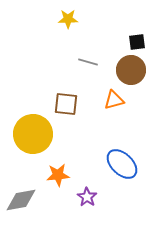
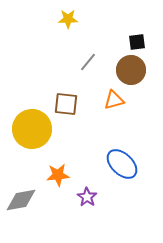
gray line: rotated 66 degrees counterclockwise
yellow circle: moved 1 px left, 5 px up
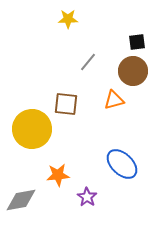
brown circle: moved 2 px right, 1 px down
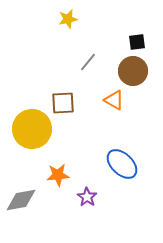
yellow star: rotated 12 degrees counterclockwise
orange triangle: rotated 45 degrees clockwise
brown square: moved 3 px left, 1 px up; rotated 10 degrees counterclockwise
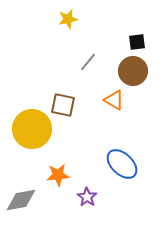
brown square: moved 2 px down; rotated 15 degrees clockwise
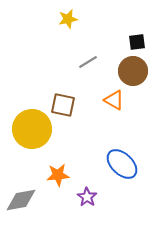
gray line: rotated 18 degrees clockwise
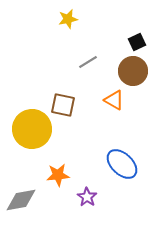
black square: rotated 18 degrees counterclockwise
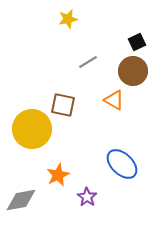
orange star: rotated 20 degrees counterclockwise
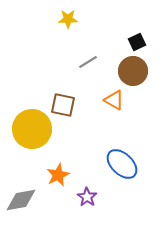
yellow star: rotated 12 degrees clockwise
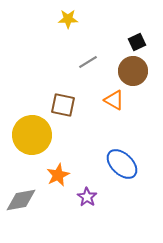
yellow circle: moved 6 px down
